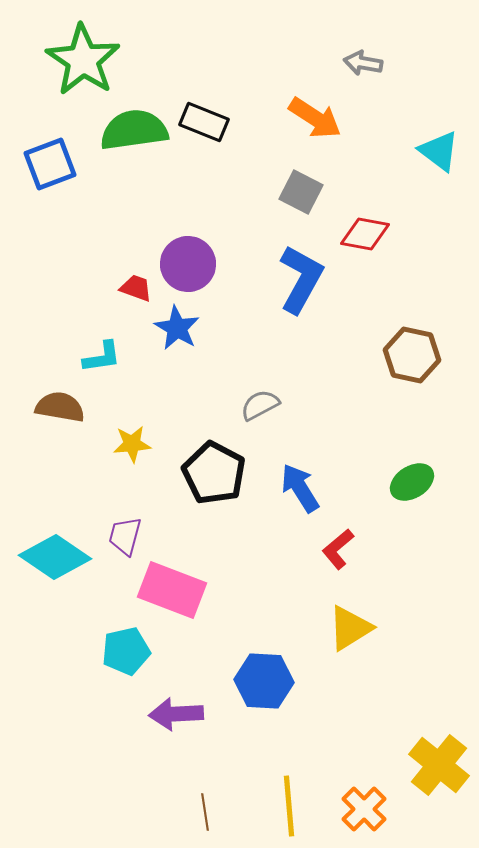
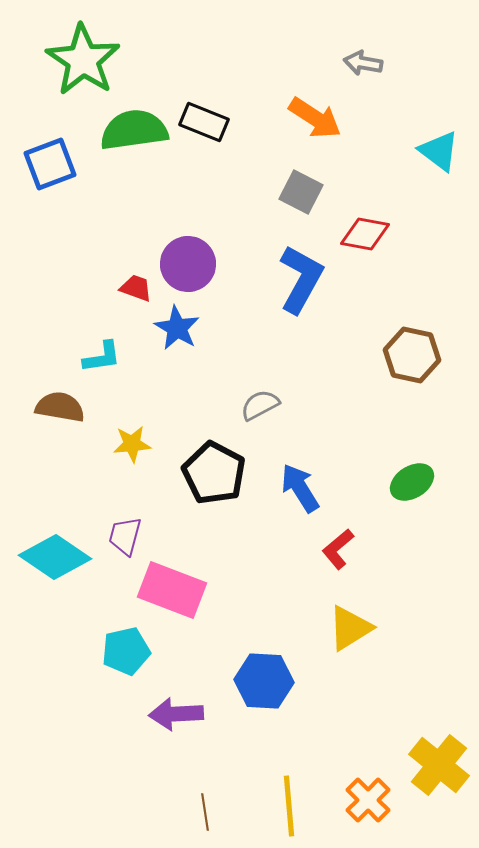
orange cross: moved 4 px right, 9 px up
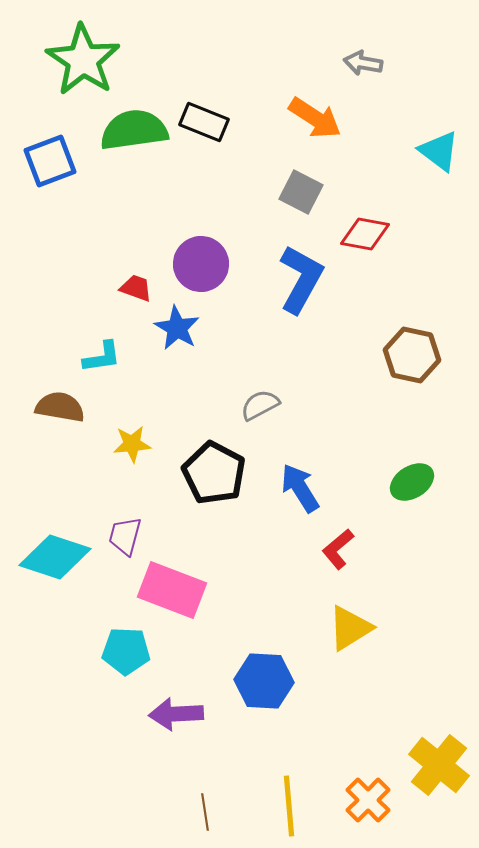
blue square: moved 3 px up
purple circle: moved 13 px right
cyan diamond: rotated 16 degrees counterclockwise
cyan pentagon: rotated 15 degrees clockwise
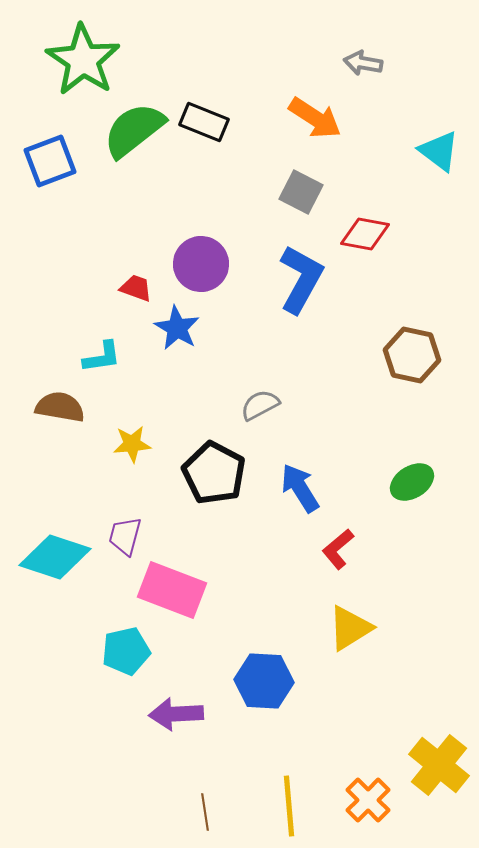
green semicircle: rotated 30 degrees counterclockwise
cyan pentagon: rotated 15 degrees counterclockwise
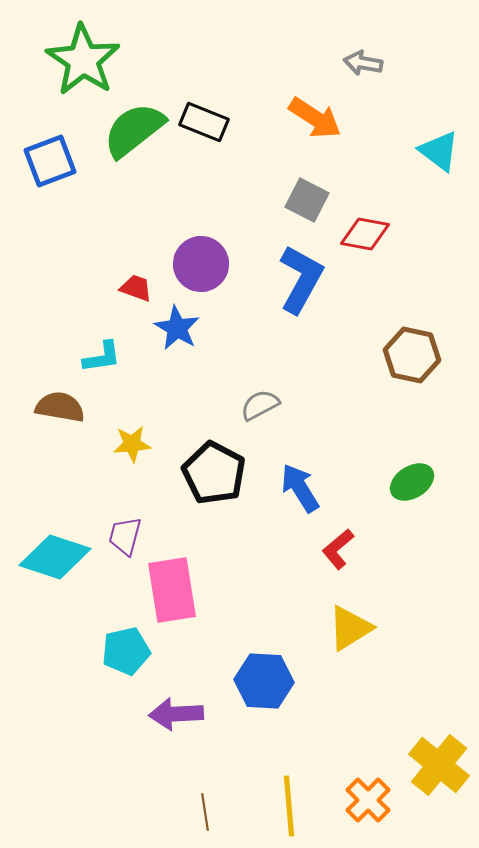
gray square: moved 6 px right, 8 px down
pink rectangle: rotated 60 degrees clockwise
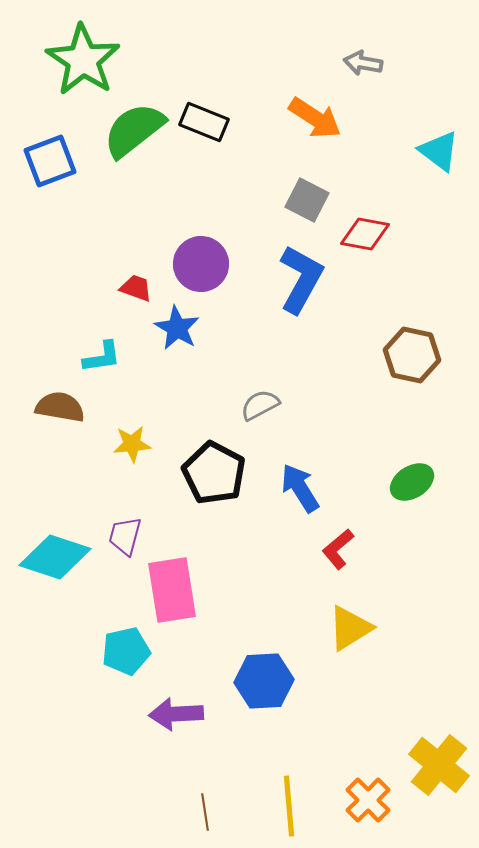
blue hexagon: rotated 6 degrees counterclockwise
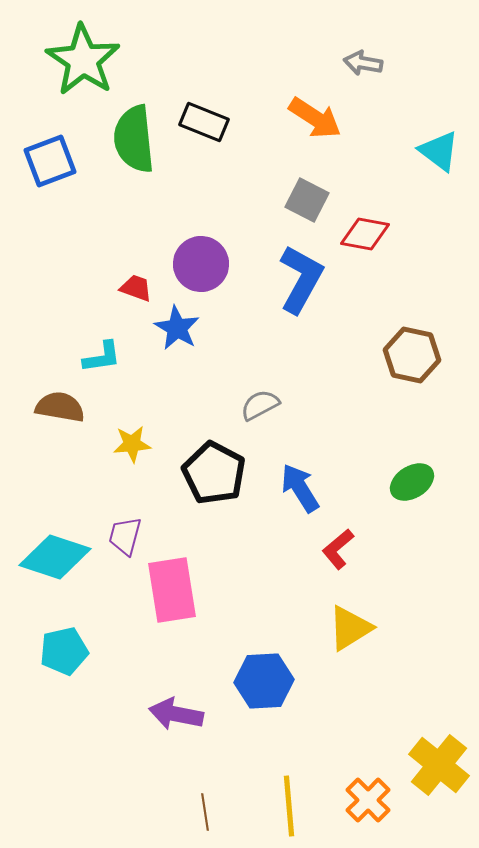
green semicircle: moved 9 px down; rotated 58 degrees counterclockwise
cyan pentagon: moved 62 px left
purple arrow: rotated 14 degrees clockwise
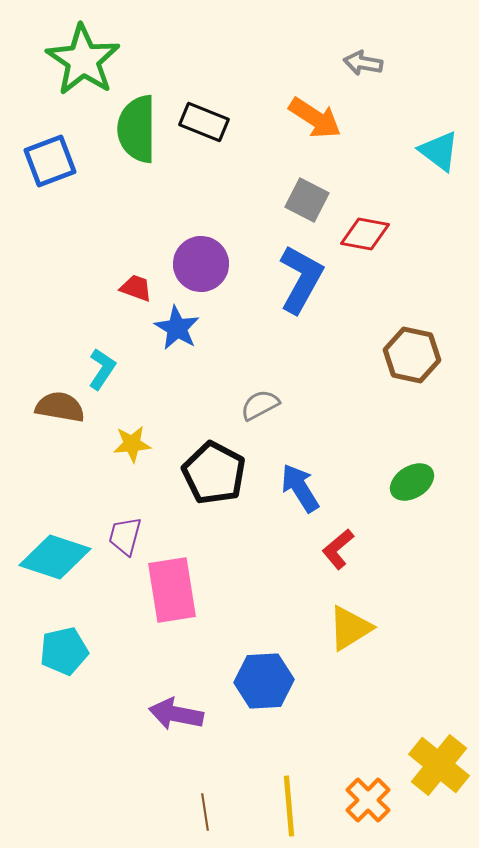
green semicircle: moved 3 px right, 10 px up; rotated 6 degrees clockwise
cyan L-shape: moved 12 px down; rotated 48 degrees counterclockwise
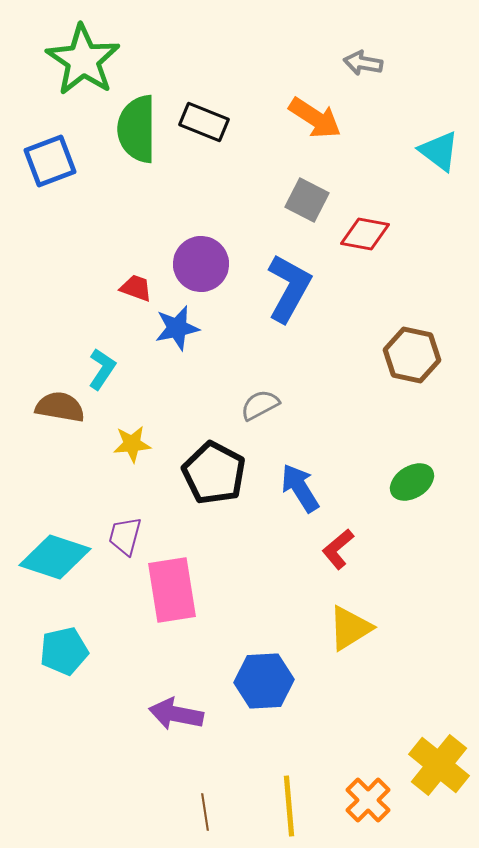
blue L-shape: moved 12 px left, 9 px down
blue star: rotated 30 degrees clockwise
